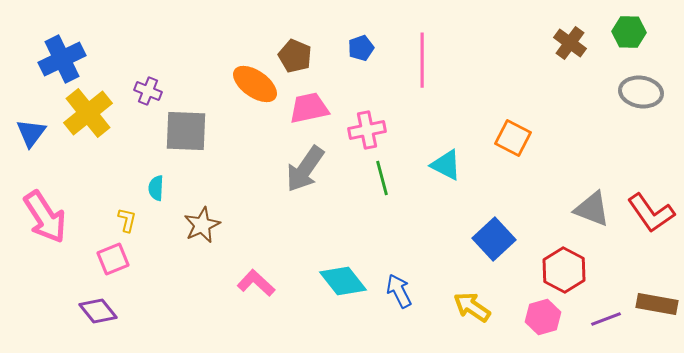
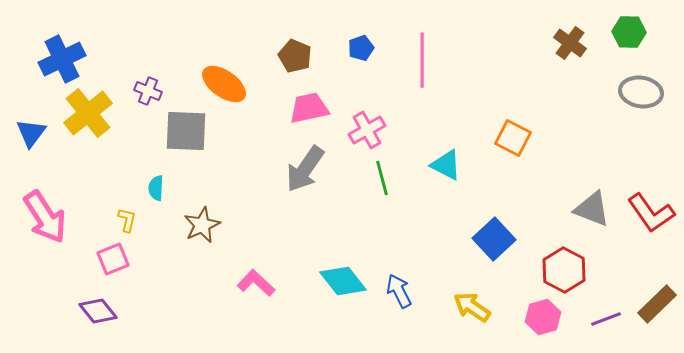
orange ellipse: moved 31 px left
pink cross: rotated 18 degrees counterclockwise
brown rectangle: rotated 54 degrees counterclockwise
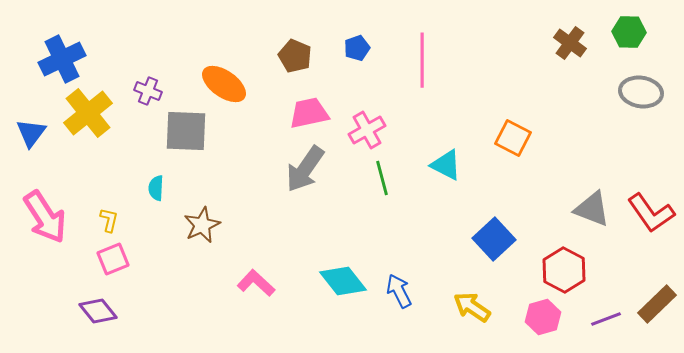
blue pentagon: moved 4 px left
pink trapezoid: moved 5 px down
yellow L-shape: moved 18 px left
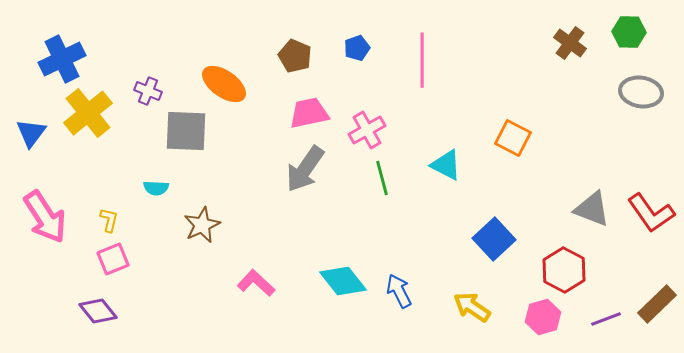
cyan semicircle: rotated 90 degrees counterclockwise
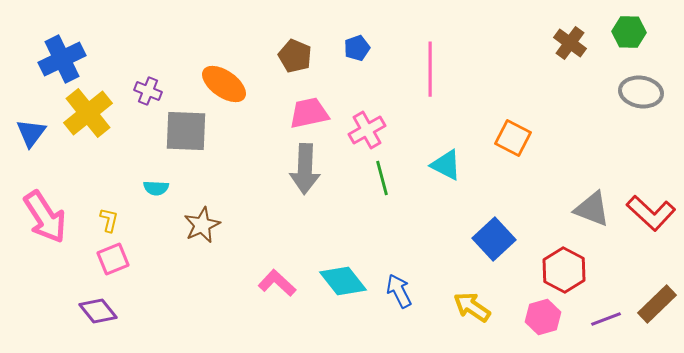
pink line: moved 8 px right, 9 px down
gray arrow: rotated 33 degrees counterclockwise
red L-shape: rotated 12 degrees counterclockwise
pink L-shape: moved 21 px right
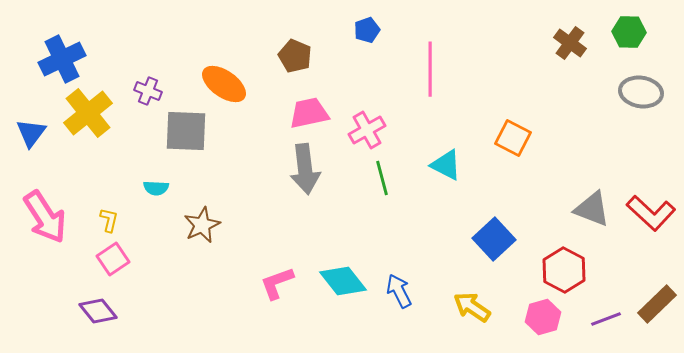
blue pentagon: moved 10 px right, 18 px up
gray arrow: rotated 9 degrees counterclockwise
pink square: rotated 12 degrees counterclockwise
pink L-shape: rotated 63 degrees counterclockwise
